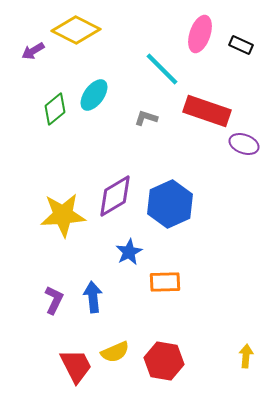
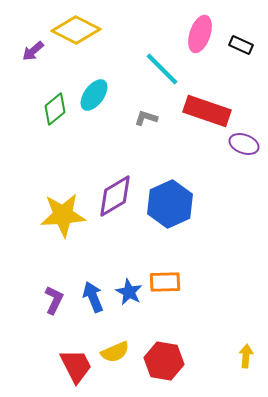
purple arrow: rotated 10 degrees counterclockwise
blue star: moved 40 px down; rotated 16 degrees counterclockwise
blue arrow: rotated 16 degrees counterclockwise
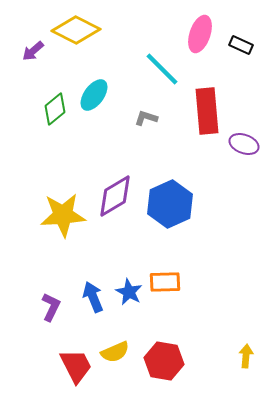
red rectangle: rotated 66 degrees clockwise
purple L-shape: moved 3 px left, 7 px down
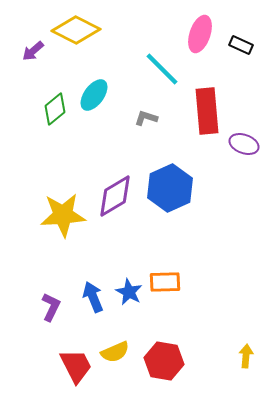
blue hexagon: moved 16 px up
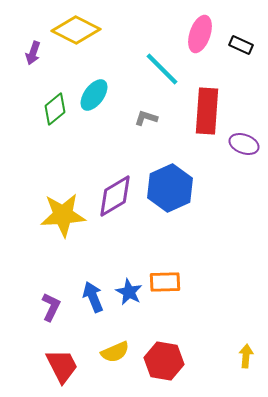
purple arrow: moved 2 px down; rotated 30 degrees counterclockwise
red rectangle: rotated 9 degrees clockwise
red trapezoid: moved 14 px left
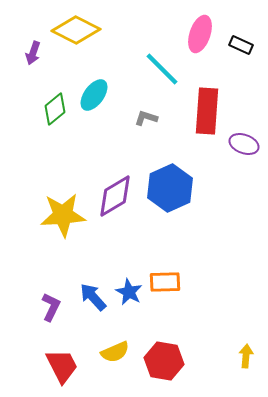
blue arrow: rotated 20 degrees counterclockwise
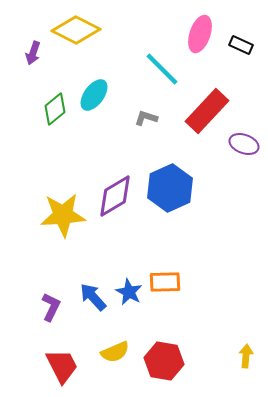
red rectangle: rotated 39 degrees clockwise
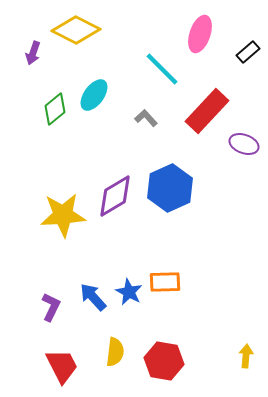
black rectangle: moved 7 px right, 7 px down; rotated 65 degrees counterclockwise
gray L-shape: rotated 30 degrees clockwise
yellow semicircle: rotated 60 degrees counterclockwise
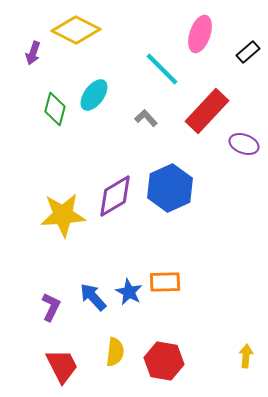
green diamond: rotated 36 degrees counterclockwise
